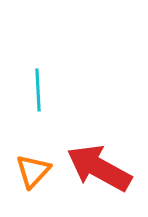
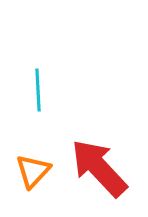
red arrow: rotated 18 degrees clockwise
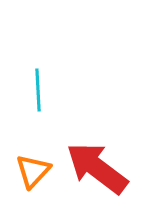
red arrow: moved 2 px left; rotated 10 degrees counterclockwise
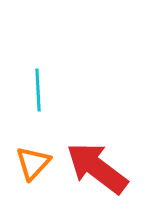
orange triangle: moved 8 px up
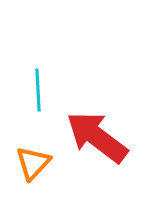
red arrow: moved 31 px up
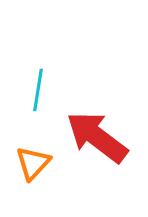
cyan line: rotated 12 degrees clockwise
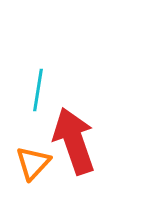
red arrow: moved 23 px left, 4 px down; rotated 34 degrees clockwise
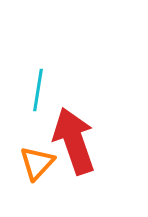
orange triangle: moved 4 px right
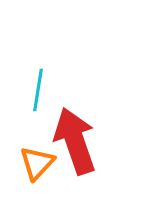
red arrow: moved 1 px right
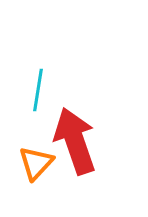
orange triangle: moved 1 px left
